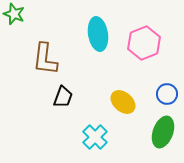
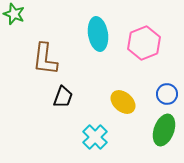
green ellipse: moved 1 px right, 2 px up
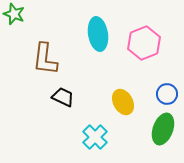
black trapezoid: rotated 85 degrees counterclockwise
yellow ellipse: rotated 20 degrees clockwise
green ellipse: moved 1 px left, 1 px up
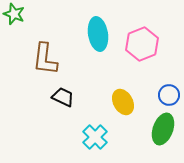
pink hexagon: moved 2 px left, 1 px down
blue circle: moved 2 px right, 1 px down
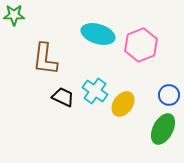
green star: moved 1 px down; rotated 20 degrees counterclockwise
cyan ellipse: rotated 64 degrees counterclockwise
pink hexagon: moved 1 px left, 1 px down
yellow ellipse: moved 2 px down; rotated 65 degrees clockwise
green ellipse: rotated 8 degrees clockwise
cyan cross: moved 46 px up; rotated 10 degrees counterclockwise
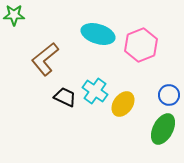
brown L-shape: rotated 44 degrees clockwise
black trapezoid: moved 2 px right
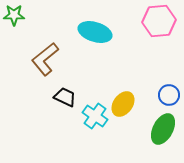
cyan ellipse: moved 3 px left, 2 px up
pink hexagon: moved 18 px right, 24 px up; rotated 16 degrees clockwise
cyan cross: moved 25 px down
